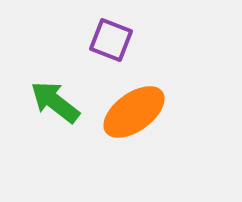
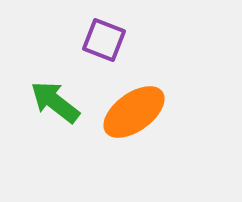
purple square: moved 7 px left
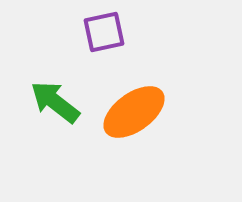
purple square: moved 8 px up; rotated 33 degrees counterclockwise
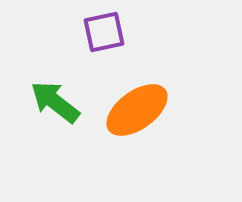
orange ellipse: moved 3 px right, 2 px up
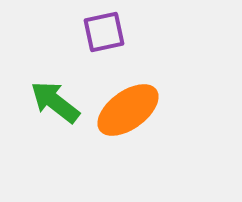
orange ellipse: moved 9 px left
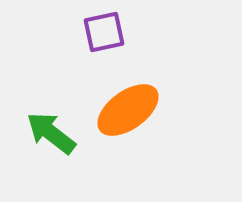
green arrow: moved 4 px left, 31 px down
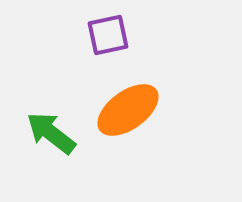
purple square: moved 4 px right, 3 px down
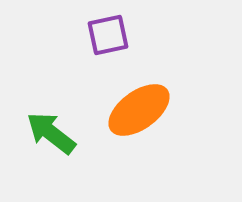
orange ellipse: moved 11 px right
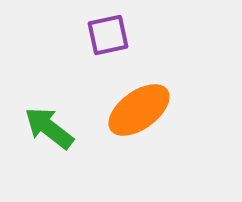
green arrow: moved 2 px left, 5 px up
